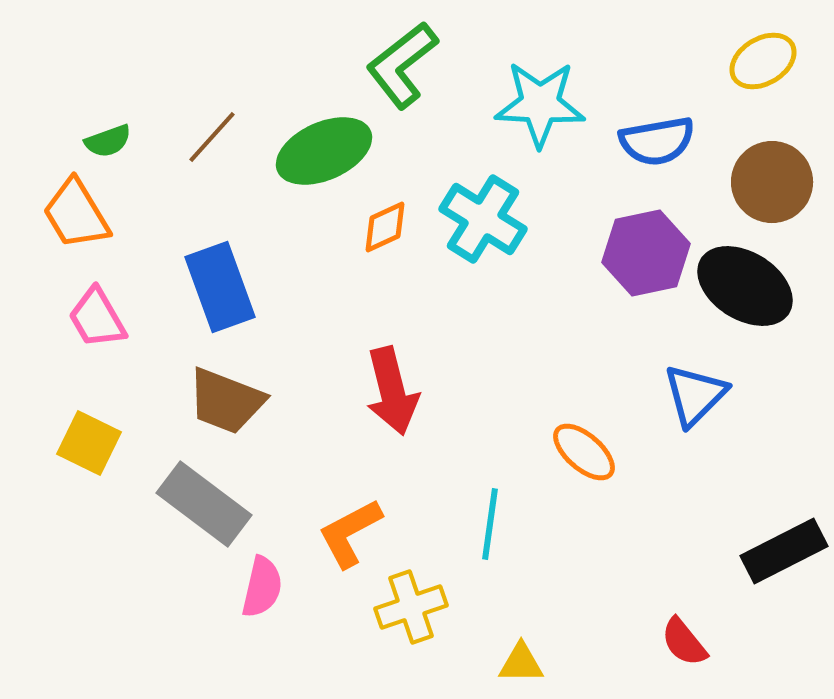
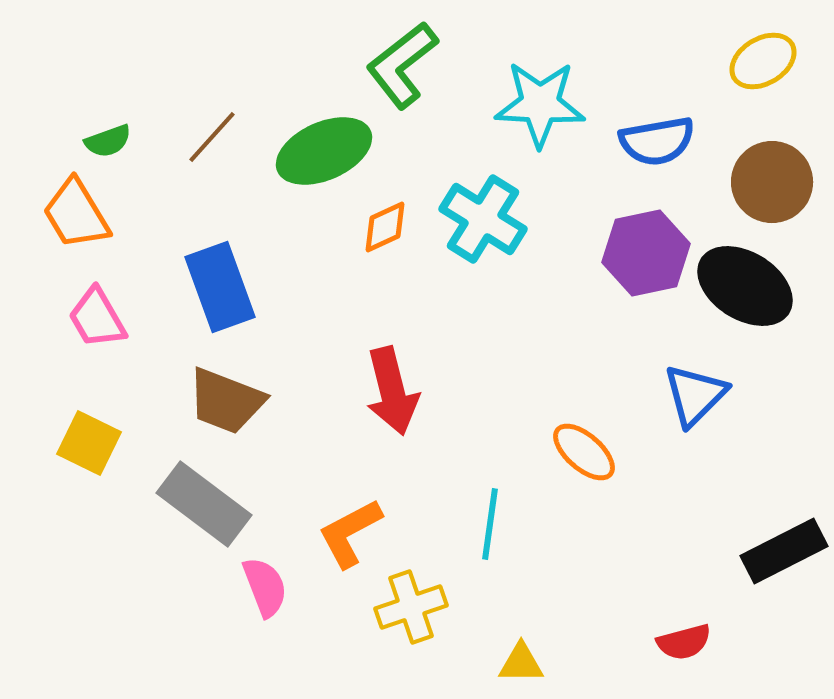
pink semicircle: moved 3 px right; rotated 34 degrees counterclockwise
red semicircle: rotated 66 degrees counterclockwise
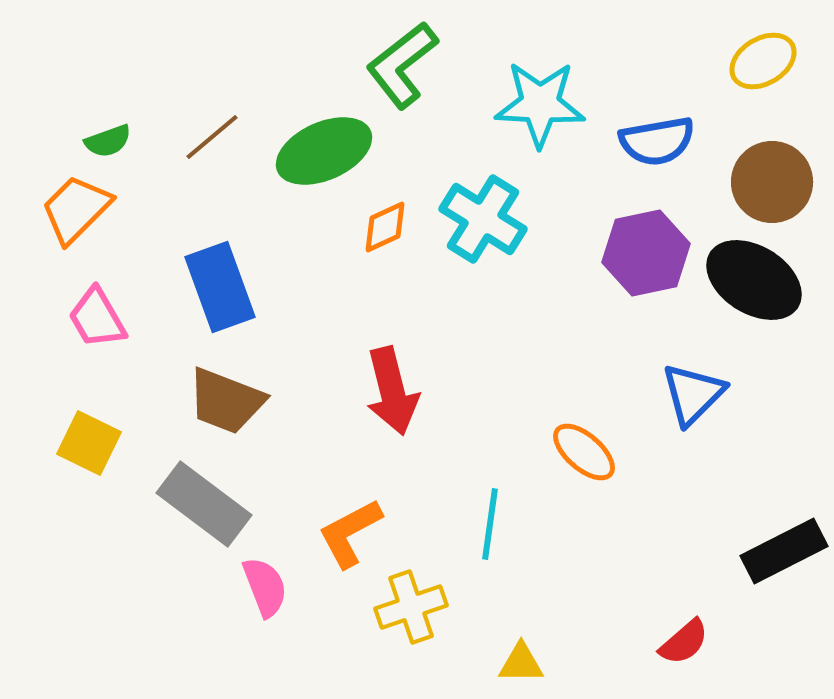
brown line: rotated 8 degrees clockwise
orange trapezoid: moved 5 px up; rotated 76 degrees clockwise
black ellipse: moved 9 px right, 6 px up
blue triangle: moved 2 px left, 1 px up
red semicircle: rotated 26 degrees counterclockwise
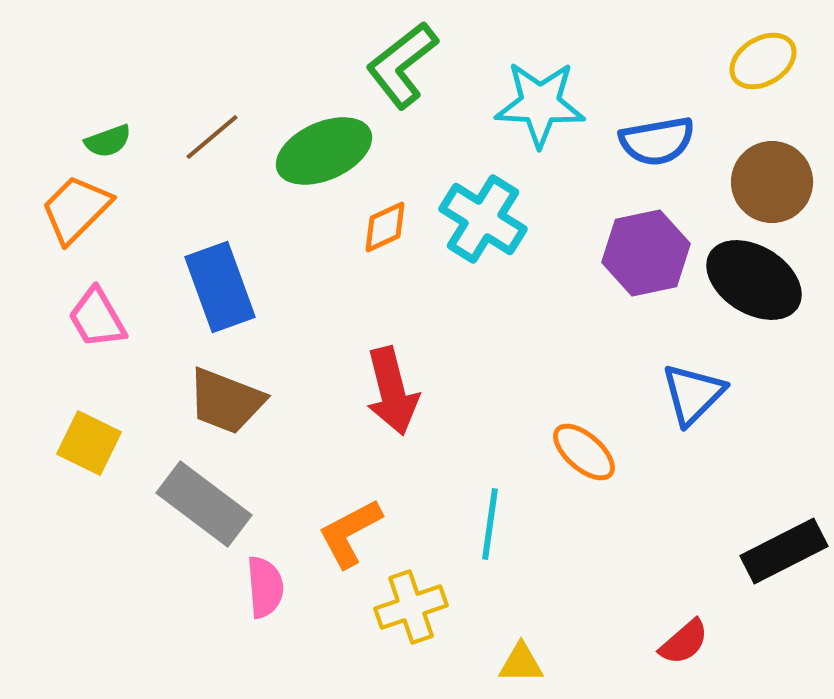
pink semicircle: rotated 16 degrees clockwise
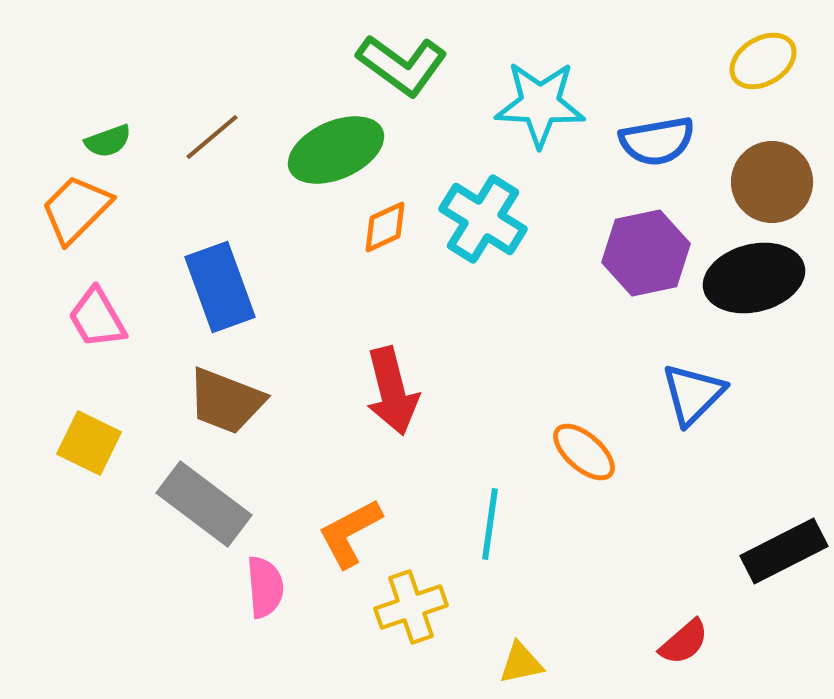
green L-shape: rotated 106 degrees counterclockwise
green ellipse: moved 12 px right, 1 px up
black ellipse: moved 2 px up; rotated 46 degrees counterclockwise
yellow triangle: rotated 12 degrees counterclockwise
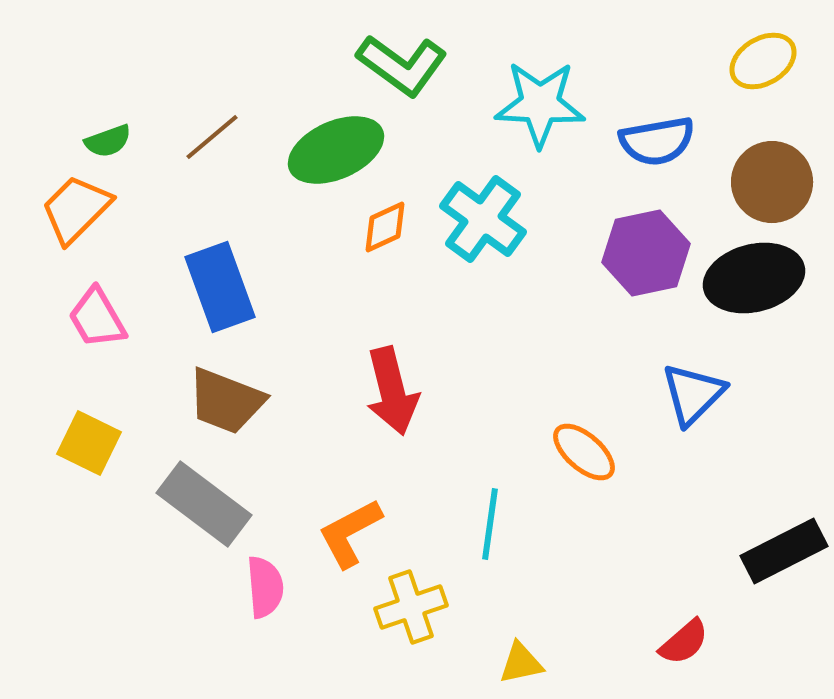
cyan cross: rotated 4 degrees clockwise
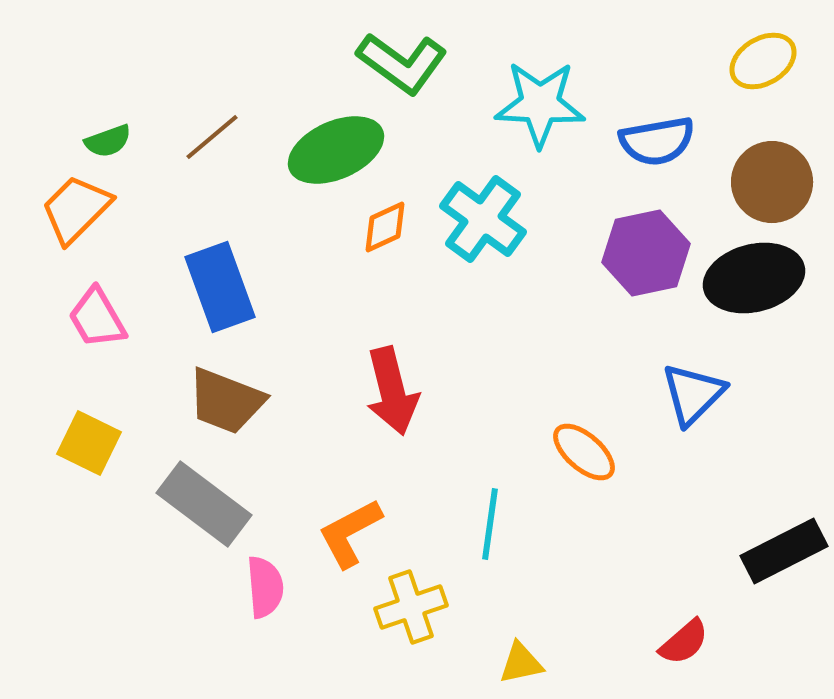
green L-shape: moved 2 px up
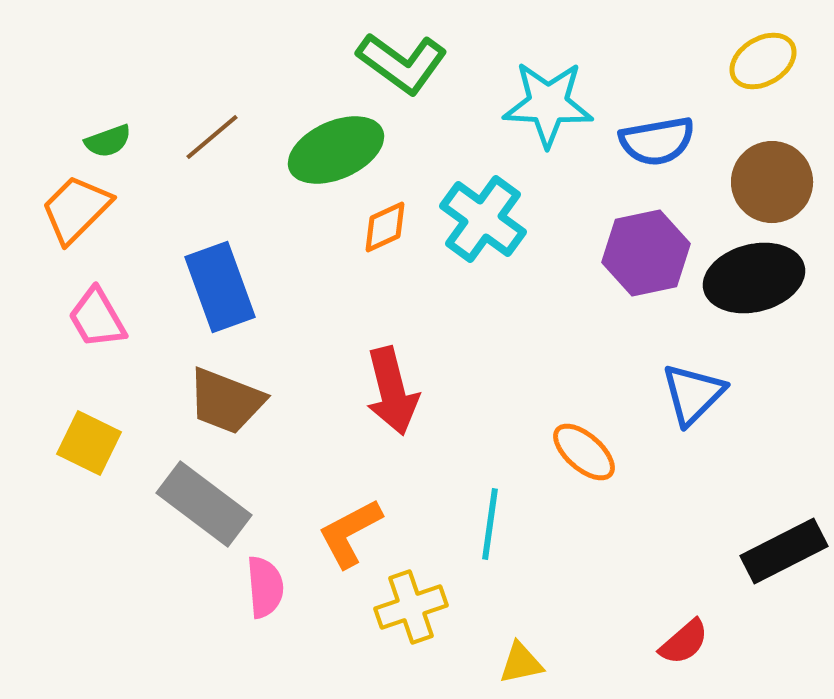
cyan star: moved 8 px right
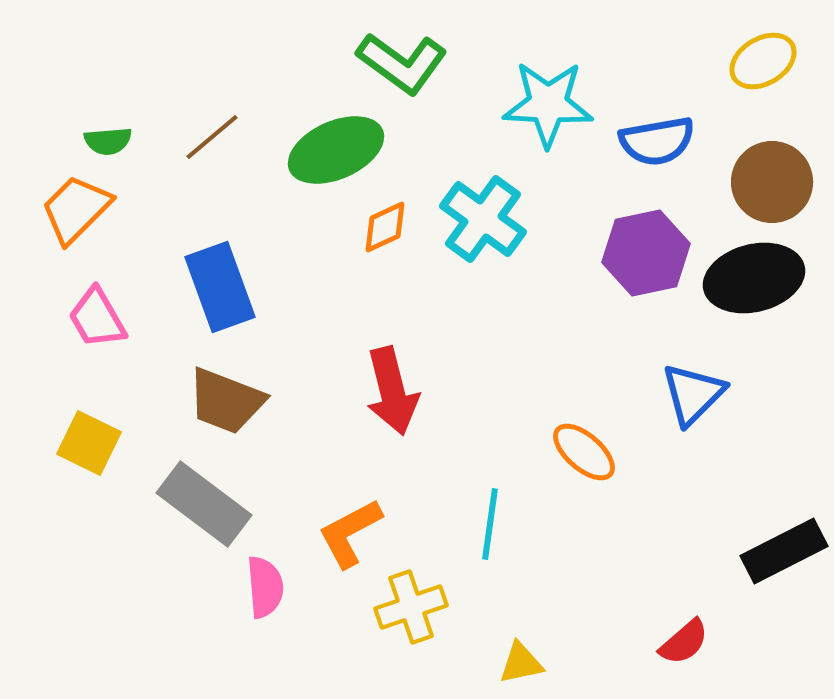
green semicircle: rotated 15 degrees clockwise
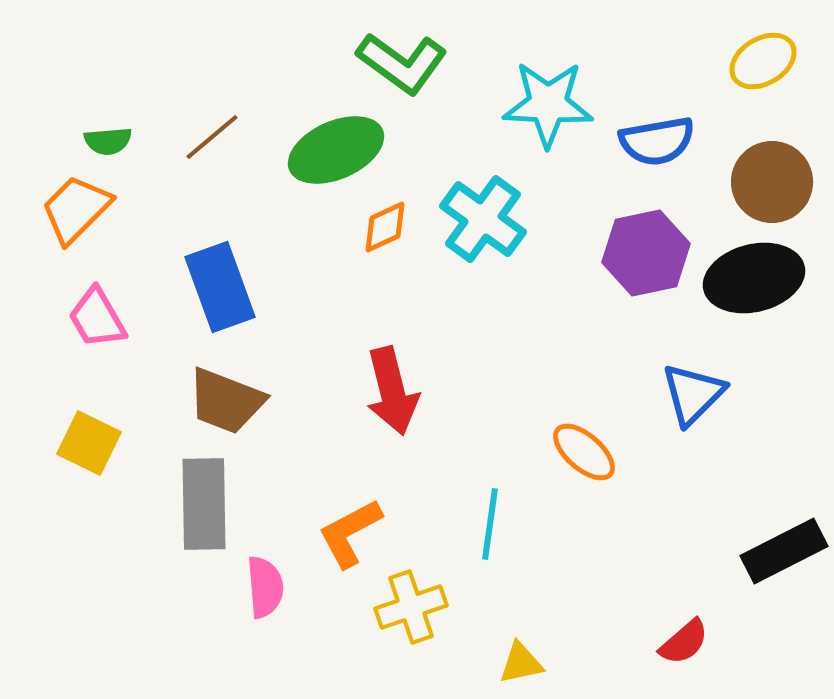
gray rectangle: rotated 52 degrees clockwise
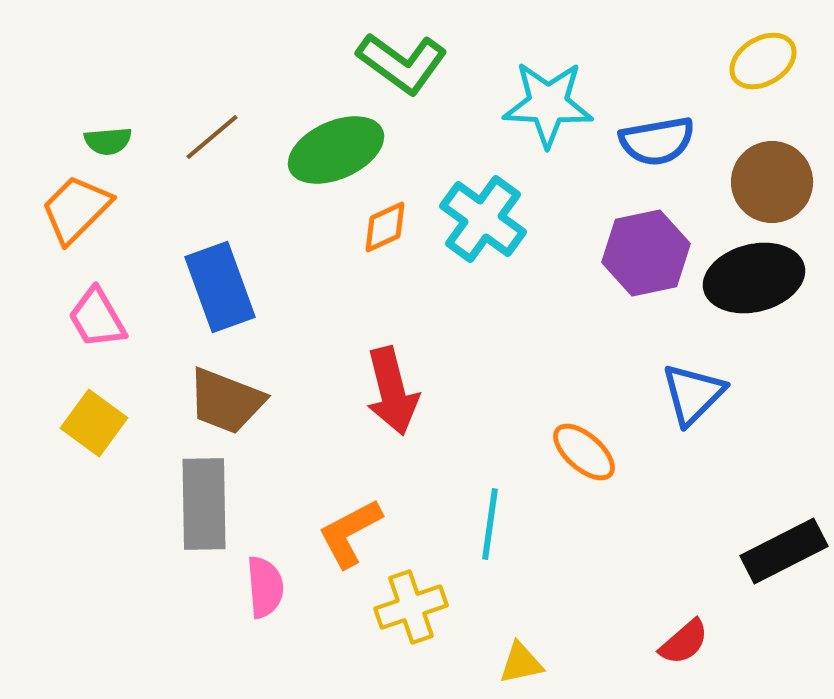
yellow square: moved 5 px right, 20 px up; rotated 10 degrees clockwise
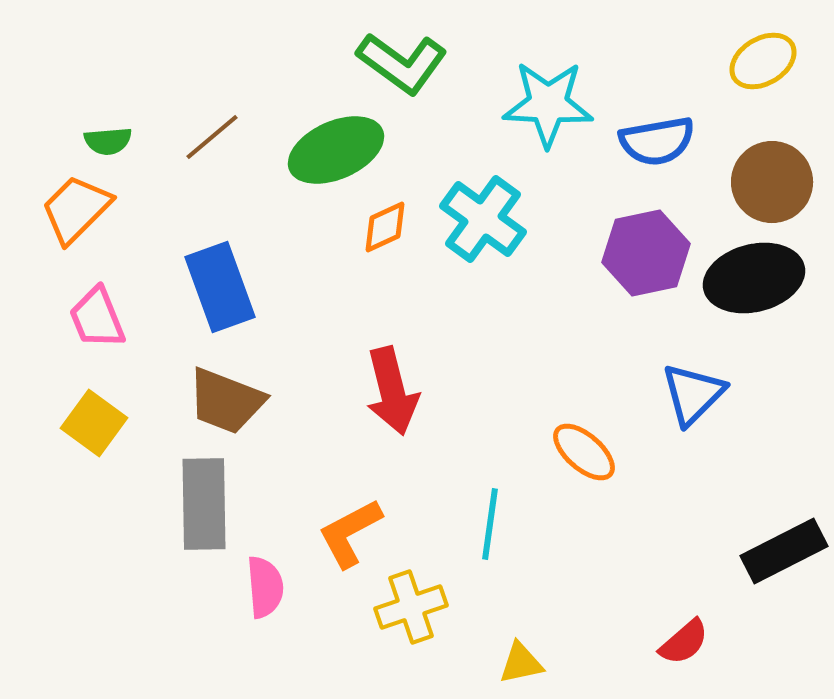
pink trapezoid: rotated 8 degrees clockwise
